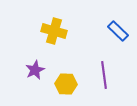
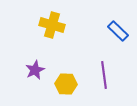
yellow cross: moved 2 px left, 6 px up
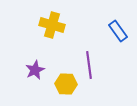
blue rectangle: rotated 10 degrees clockwise
purple line: moved 15 px left, 10 px up
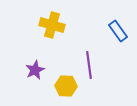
yellow hexagon: moved 2 px down
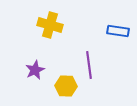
yellow cross: moved 2 px left
blue rectangle: rotated 45 degrees counterclockwise
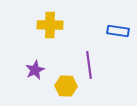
yellow cross: rotated 15 degrees counterclockwise
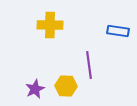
purple star: moved 19 px down
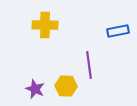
yellow cross: moved 5 px left
blue rectangle: rotated 20 degrees counterclockwise
purple star: rotated 24 degrees counterclockwise
